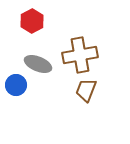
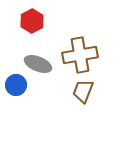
brown trapezoid: moved 3 px left, 1 px down
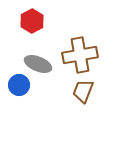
blue circle: moved 3 px right
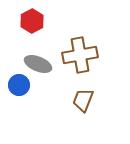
brown trapezoid: moved 9 px down
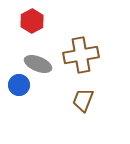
brown cross: moved 1 px right
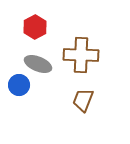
red hexagon: moved 3 px right, 6 px down
brown cross: rotated 12 degrees clockwise
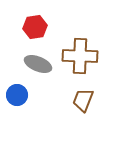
red hexagon: rotated 20 degrees clockwise
brown cross: moved 1 px left, 1 px down
blue circle: moved 2 px left, 10 px down
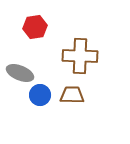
gray ellipse: moved 18 px left, 9 px down
blue circle: moved 23 px right
brown trapezoid: moved 11 px left, 5 px up; rotated 70 degrees clockwise
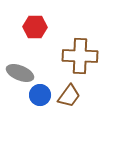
red hexagon: rotated 10 degrees clockwise
brown trapezoid: moved 3 px left, 1 px down; rotated 125 degrees clockwise
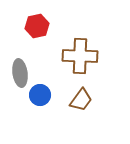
red hexagon: moved 2 px right, 1 px up; rotated 15 degrees counterclockwise
gray ellipse: rotated 60 degrees clockwise
brown trapezoid: moved 12 px right, 4 px down
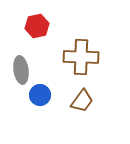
brown cross: moved 1 px right, 1 px down
gray ellipse: moved 1 px right, 3 px up
brown trapezoid: moved 1 px right, 1 px down
